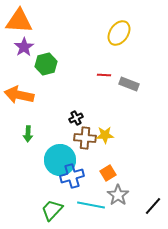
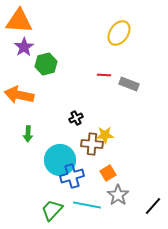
brown cross: moved 7 px right, 6 px down
cyan line: moved 4 px left
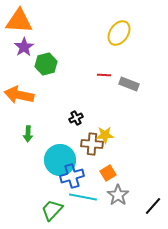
cyan line: moved 4 px left, 8 px up
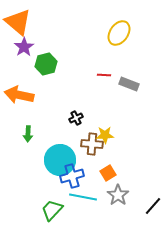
orange triangle: moved 1 px left, 1 px down; rotated 36 degrees clockwise
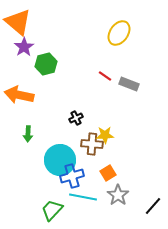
red line: moved 1 px right, 1 px down; rotated 32 degrees clockwise
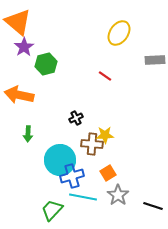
gray rectangle: moved 26 px right, 24 px up; rotated 24 degrees counterclockwise
black line: rotated 66 degrees clockwise
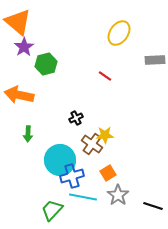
brown cross: rotated 30 degrees clockwise
